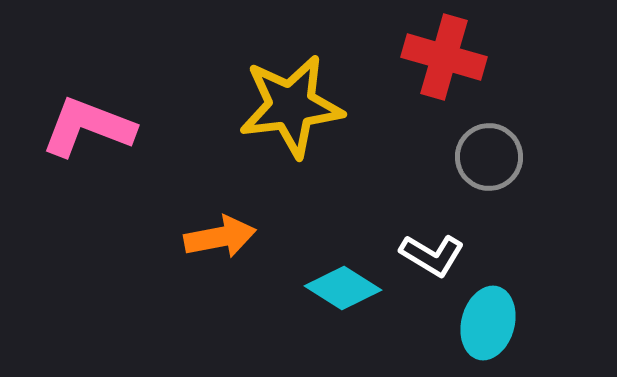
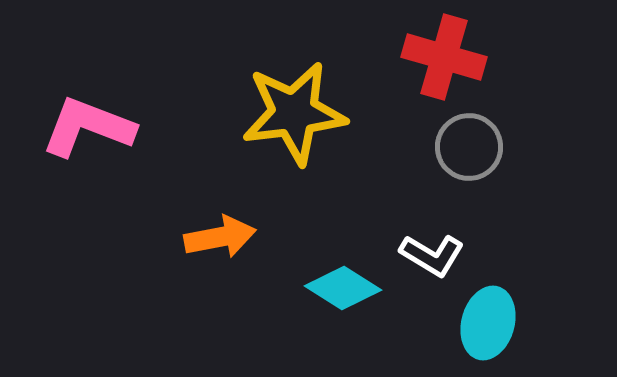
yellow star: moved 3 px right, 7 px down
gray circle: moved 20 px left, 10 px up
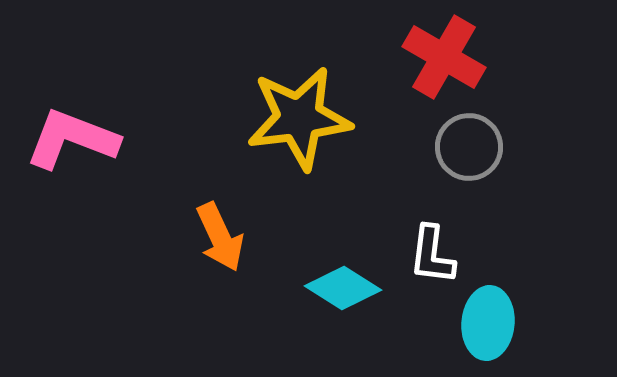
red cross: rotated 14 degrees clockwise
yellow star: moved 5 px right, 5 px down
pink L-shape: moved 16 px left, 12 px down
orange arrow: rotated 76 degrees clockwise
white L-shape: rotated 66 degrees clockwise
cyan ellipse: rotated 10 degrees counterclockwise
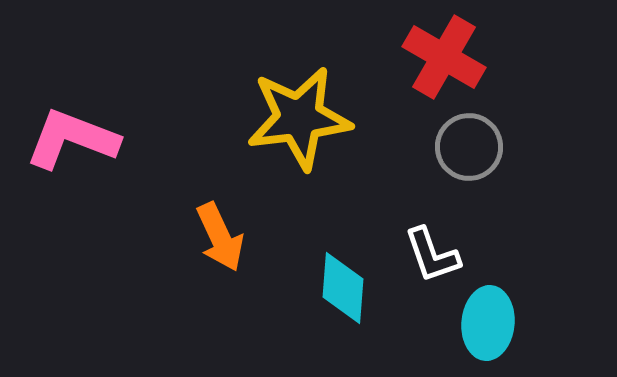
white L-shape: rotated 26 degrees counterclockwise
cyan diamond: rotated 62 degrees clockwise
